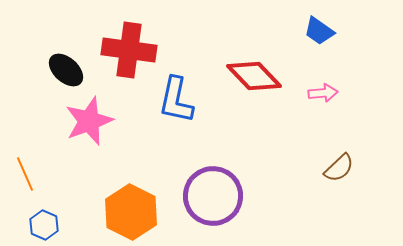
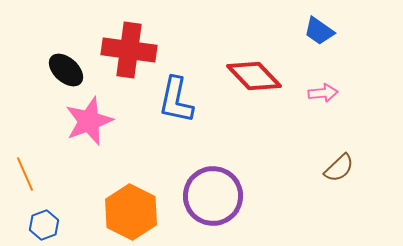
blue hexagon: rotated 16 degrees clockwise
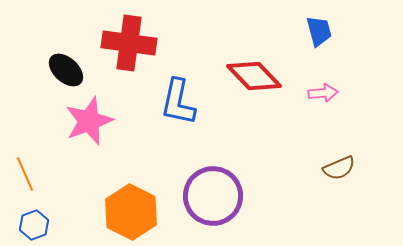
blue trapezoid: rotated 140 degrees counterclockwise
red cross: moved 7 px up
blue L-shape: moved 2 px right, 2 px down
brown semicircle: rotated 20 degrees clockwise
blue hexagon: moved 10 px left
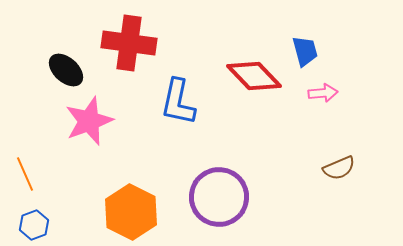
blue trapezoid: moved 14 px left, 20 px down
purple circle: moved 6 px right, 1 px down
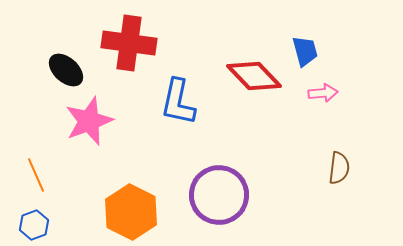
brown semicircle: rotated 60 degrees counterclockwise
orange line: moved 11 px right, 1 px down
purple circle: moved 2 px up
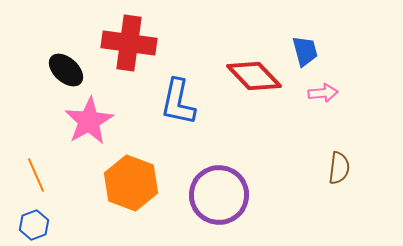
pink star: rotated 9 degrees counterclockwise
orange hexagon: moved 29 px up; rotated 6 degrees counterclockwise
